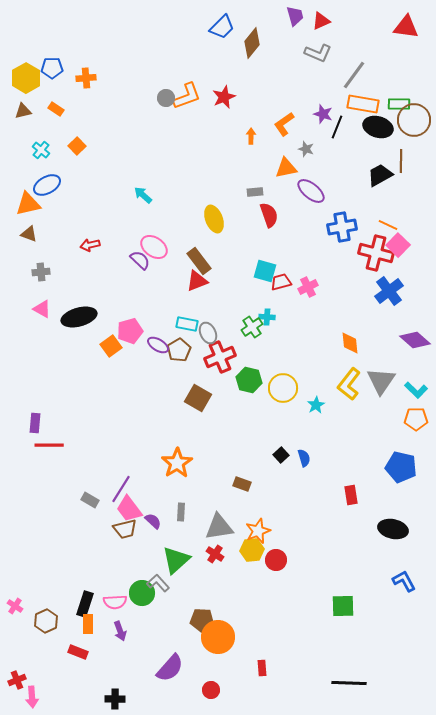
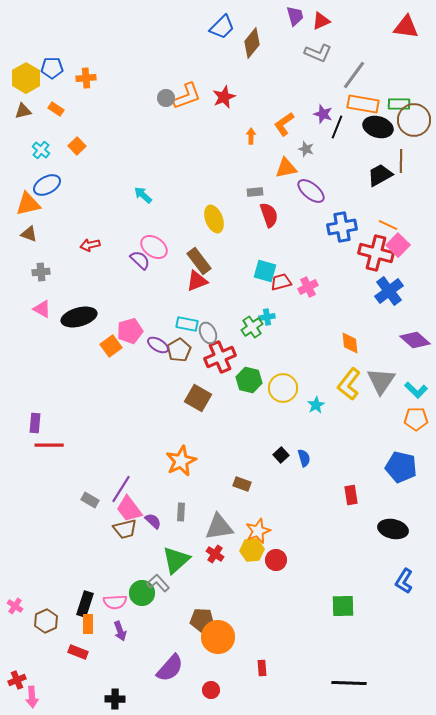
cyan cross at (267, 317): rotated 14 degrees counterclockwise
orange star at (177, 463): moved 4 px right, 2 px up; rotated 8 degrees clockwise
blue L-shape at (404, 581): rotated 120 degrees counterclockwise
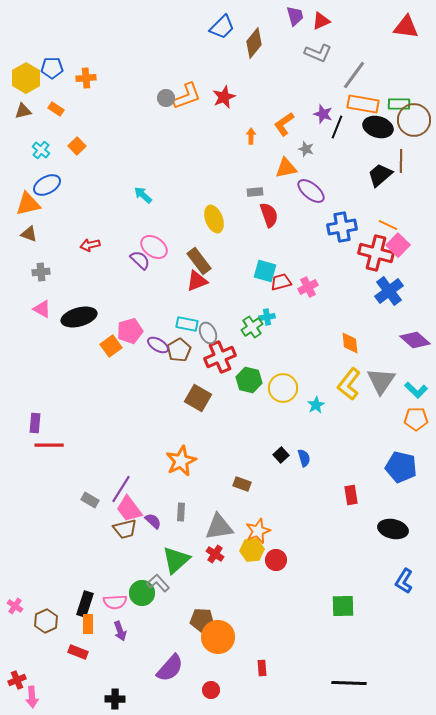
brown diamond at (252, 43): moved 2 px right
black trapezoid at (380, 175): rotated 12 degrees counterclockwise
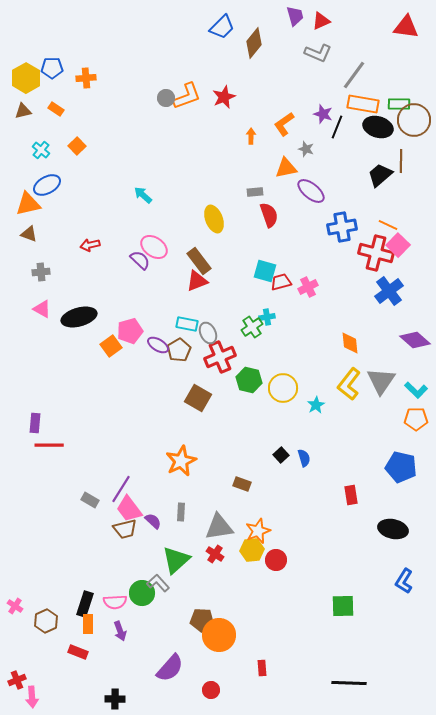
orange circle at (218, 637): moved 1 px right, 2 px up
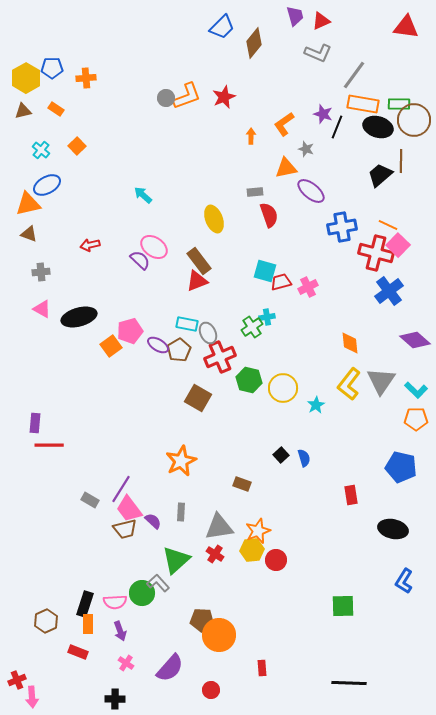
pink cross at (15, 606): moved 111 px right, 57 px down
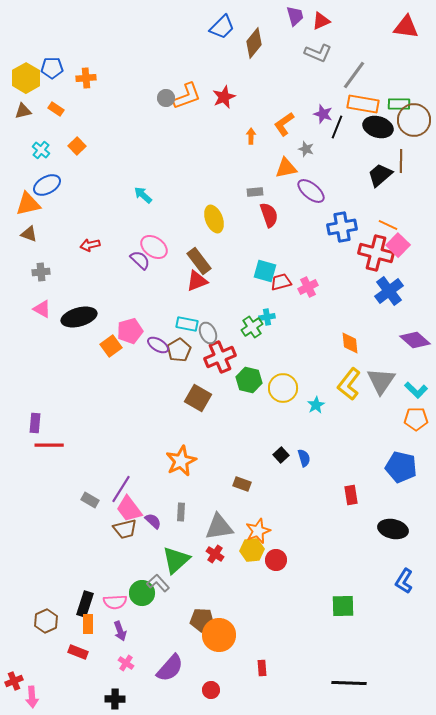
red cross at (17, 680): moved 3 px left, 1 px down
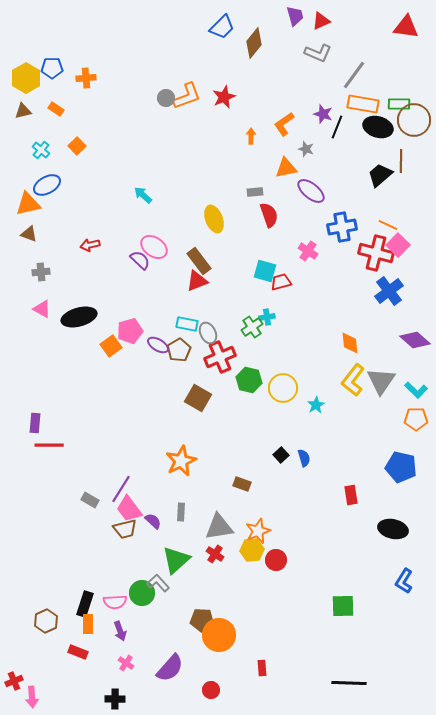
pink cross at (308, 287): moved 36 px up; rotated 30 degrees counterclockwise
yellow L-shape at (349, 384): moved 4 px right, 4 px up
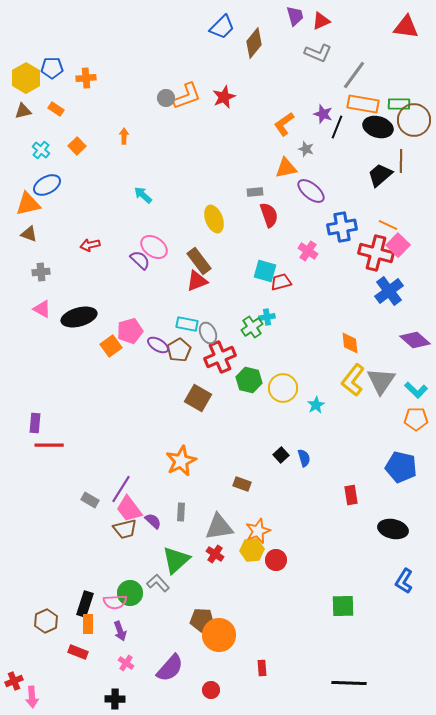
orange arrow at (251, 136): moved 127 px left
green circle at (142, 593): moved 12 px left
